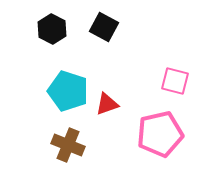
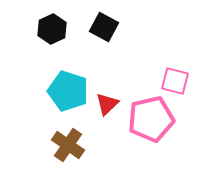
black hexagon: rotated 8 degrees clockwise
red triangle: rotated 25 degrees counterclockwise
pink pentagon: moved 9 px left, 15 px up
brown cross: rotated 12 degrees clockwise
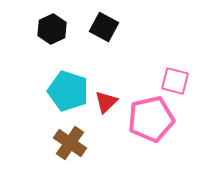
red triangle: moved 1 px left, 2 px up
brown cross: moved 2 px right, 2 px up
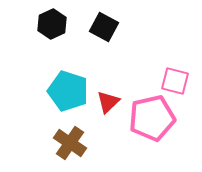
black hexagon: moved 5 px up
red triangle: moved 2 px right
pink pentagon: moved 1 px right, 1 px up
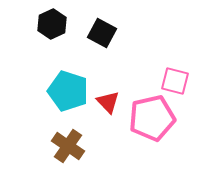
black square: moved 2 px left, 6 px down
red triangle: rotated 30 degrees counterclockwise
brown cross: moved 2 px left, 3 px down
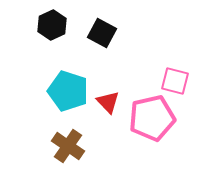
black hexagon: moved 1 px down
